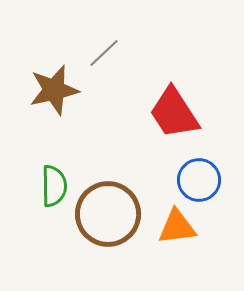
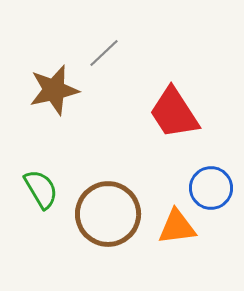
blue circle: moved 12 px right, 8 px down
green semicircle: moved 13 px left, 3 px down; rotated 30 degrees counterclockwise
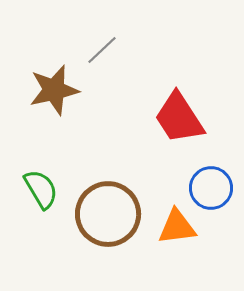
gray line: moved 2 px left, 3 px up
red trapezoid: moved 5 px right, 5 px down
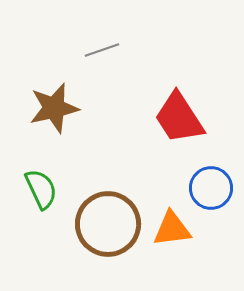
gray line: rotated 24 degrees clockwise
brown star: moved 18 px down
green semicircle: rotated 6 degrees clockwise
brown circle: moved 10 px down
orange triangle: moved 5 px left, 2 px down
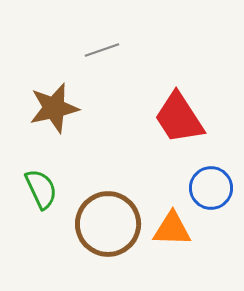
orange triangle: rotated 9 degrees clockwise
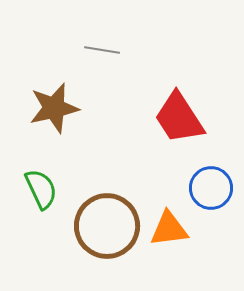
gray line: rotated 28 degrees clockwise
brown circle: moved 1 px left, 2 px down
orange triangle: moved 3 px left; rotated 9 degrees counterclockwise
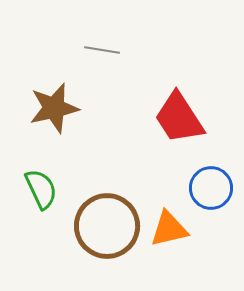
orange triangle: rotated 6 degrees counterclockwise
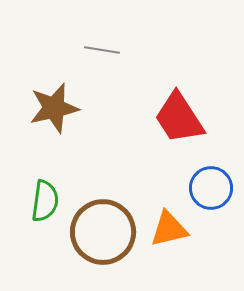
green semicircle: moved 4 px right, 12 px down; rotated 33 degrees clockwise
brown circle: moved 4 px left, 6 px down
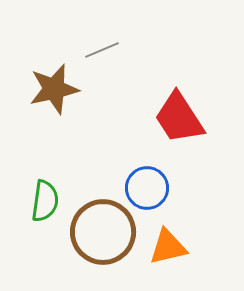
gray line: rotated 32 degrees counterclockwise
brown star: moved 19 px up
blue circle: moved 64 px left
orange triangle: moved 1 px left, 18 px down
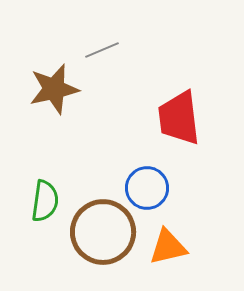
red trapezoid: rotated 26 degrees clockwise
